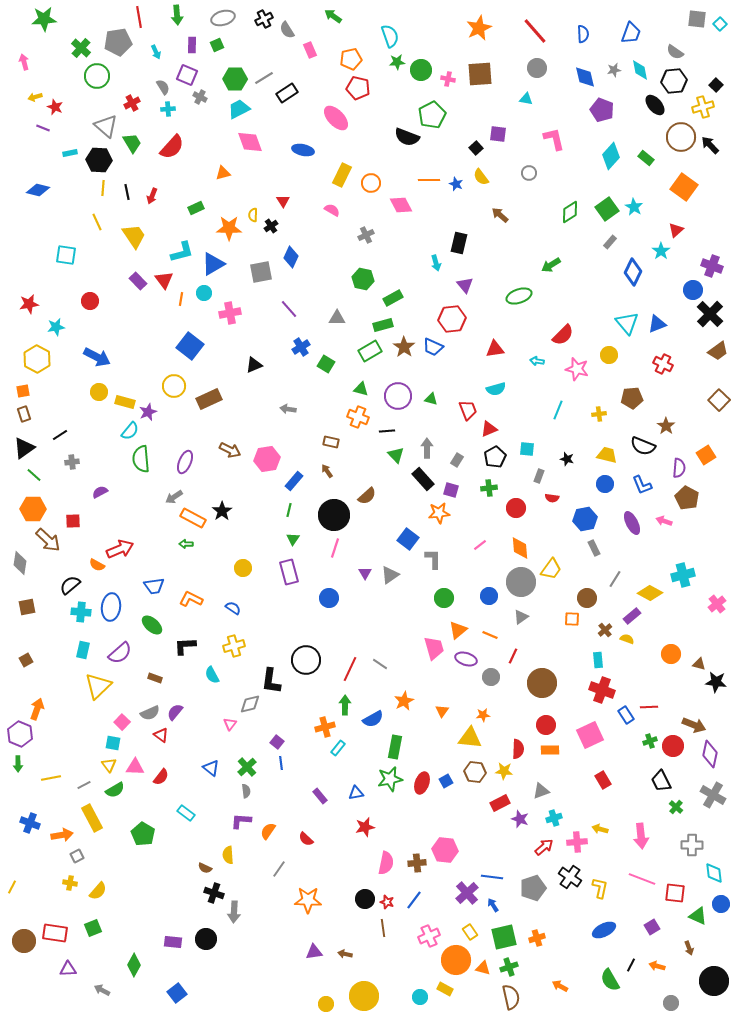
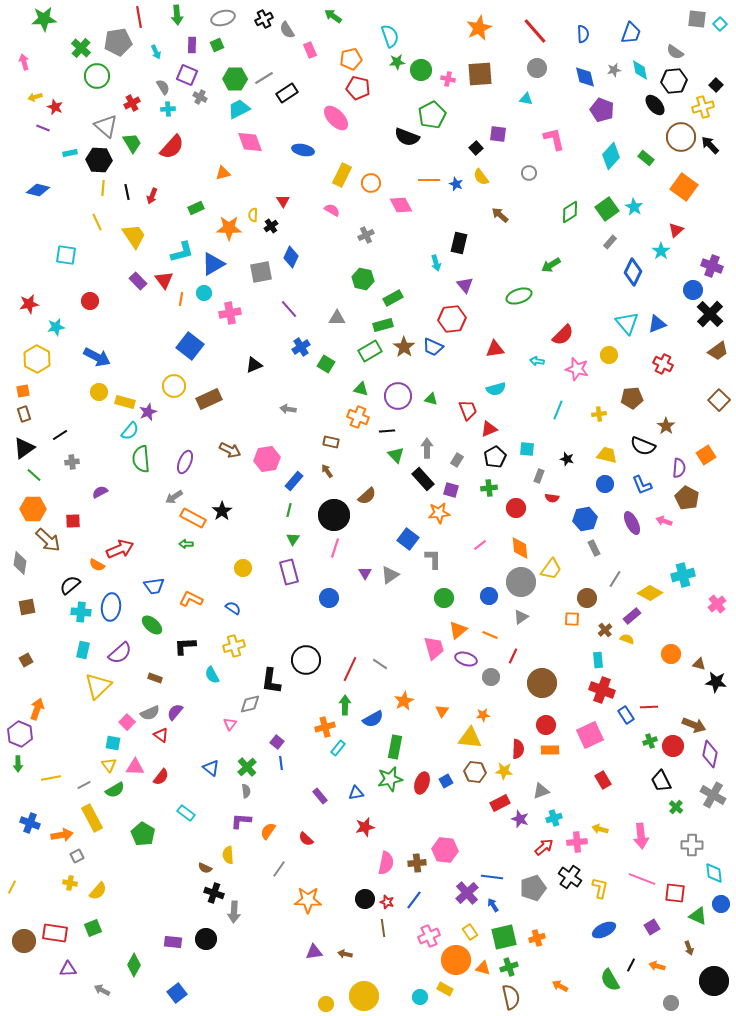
pink square at (122, 722): moved 5 px right
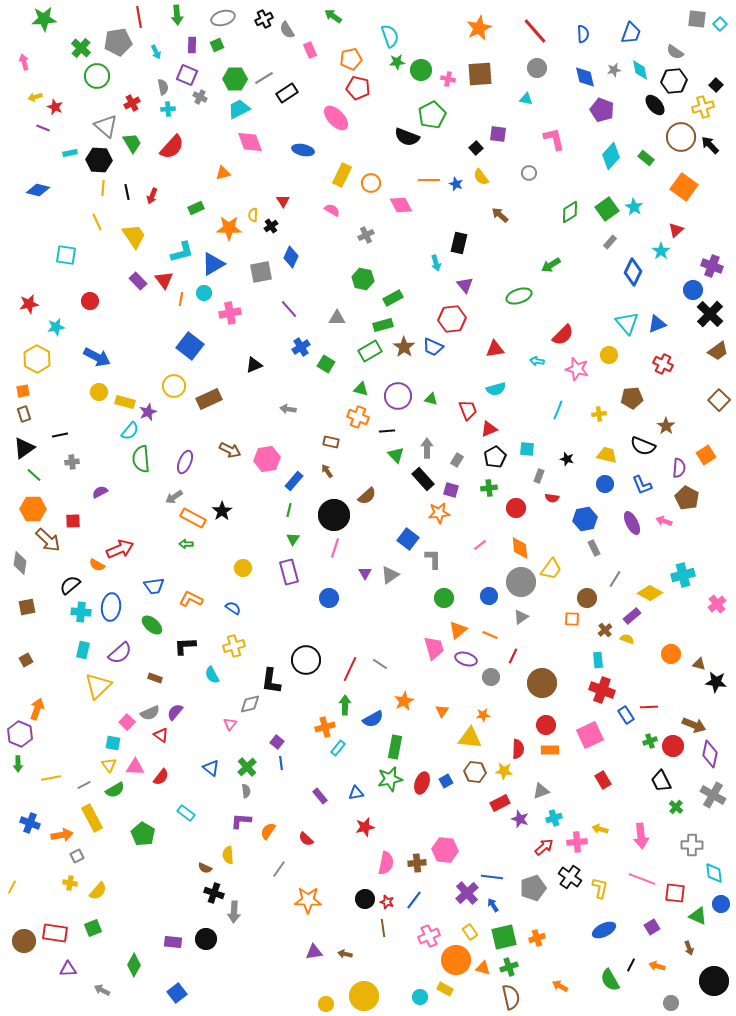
gray semicircle at (163, 87): rotated 21 degrees clockwise
black line at (60, 435): rotated 21 degrees clockwise
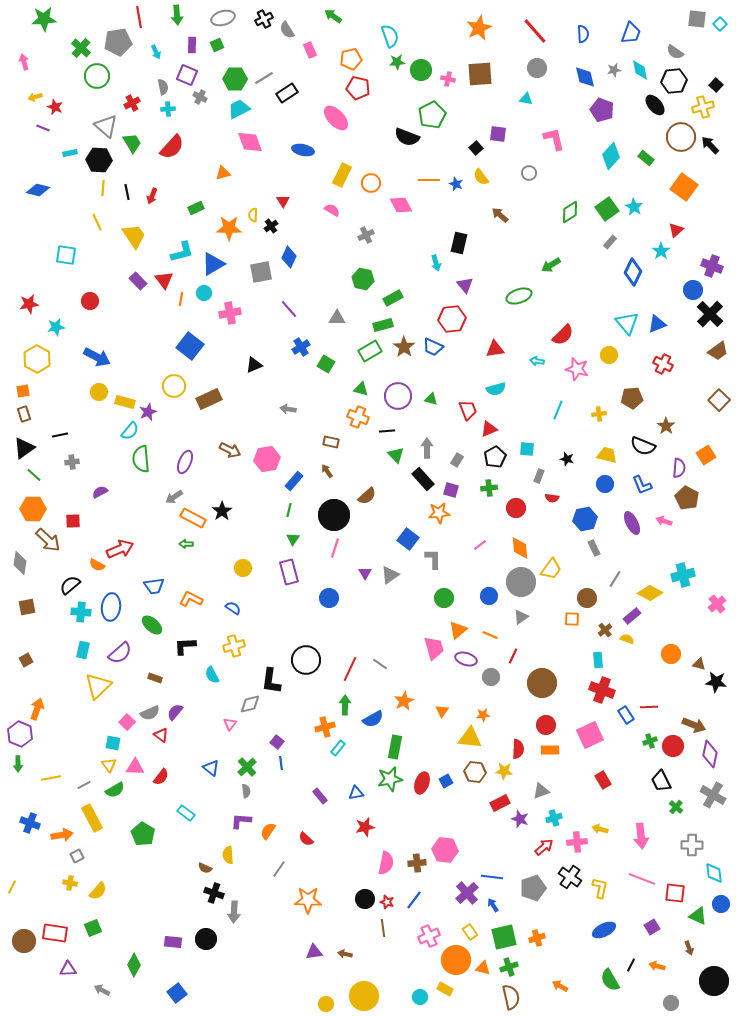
blue diamond at (291, 257): moved 2 px left
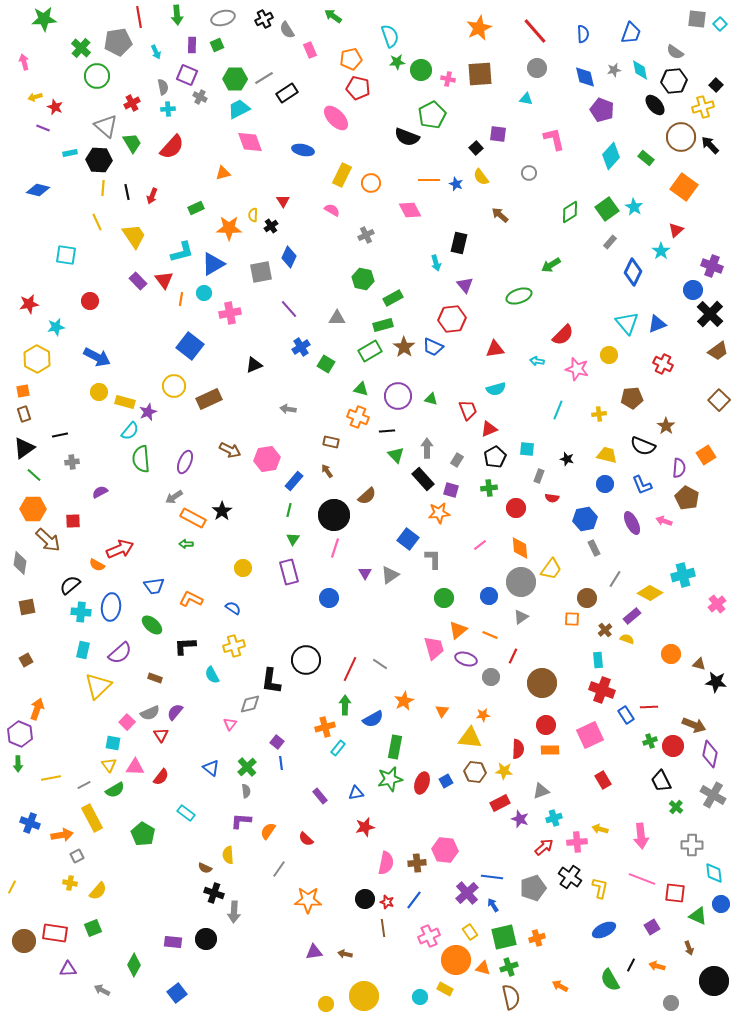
pink diamond at (401, 205): moved 9 px right, 5 px down
red triangle at (161, 735): rotated 21 degrees clockwise
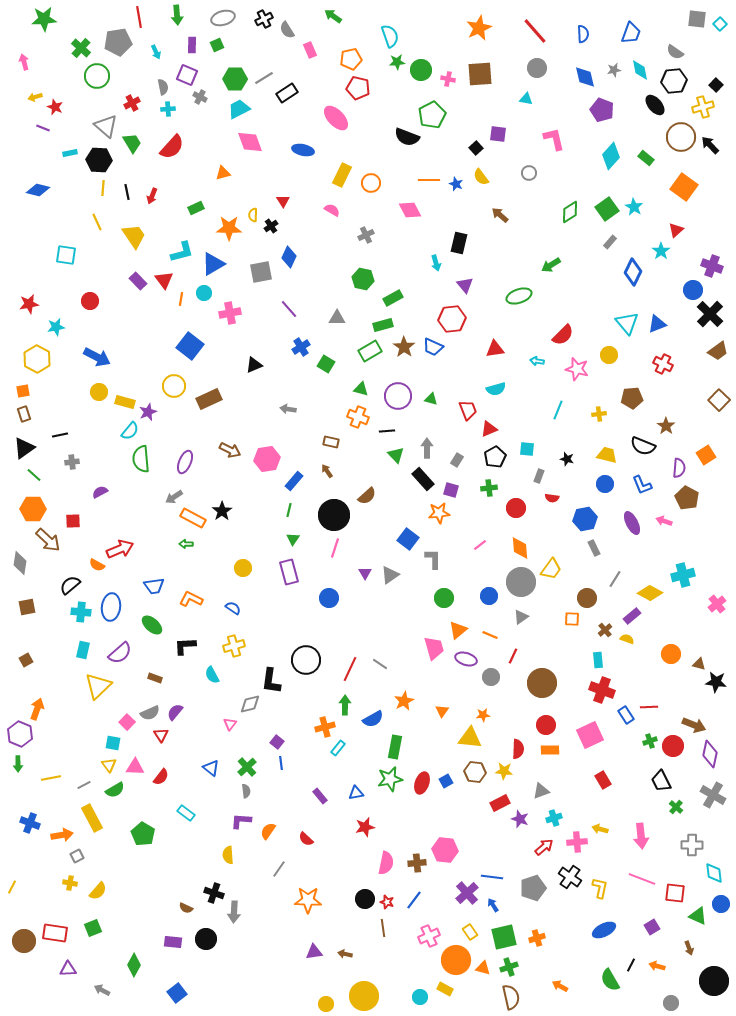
brown semicircle at (205, 868): moved 19 px left, 40 px down
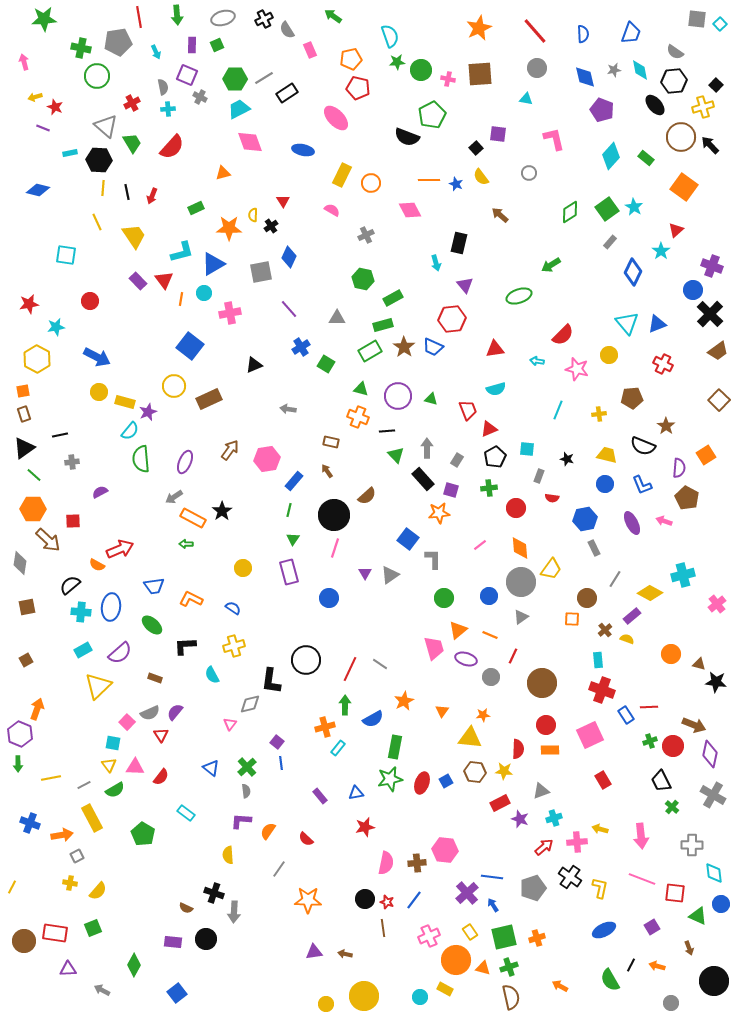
green cross at (81, 48): rotated 30 degrees counterclockwise
brown arrow at (230, 450): rotated 80 degrees counterclockwise
cyan rectangle at (83, 650): rotated 48 degrees clockwise
green cross at (676, 807): moved 4 px left
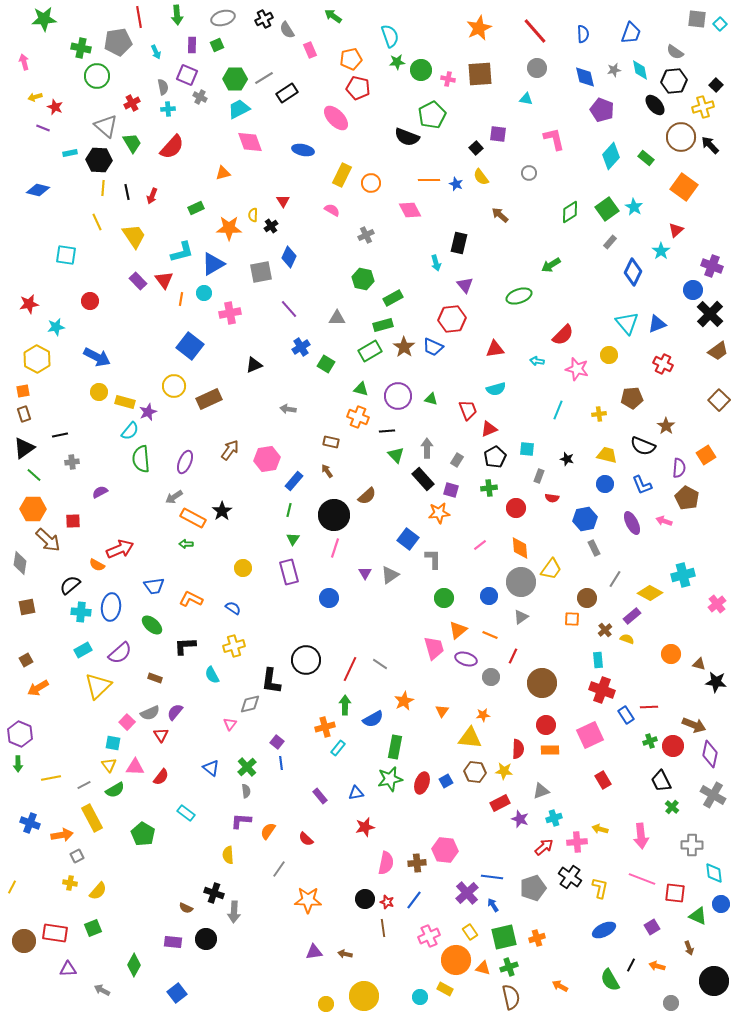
orange arrow at (37, 709): moved 1 px right, 21 px up; rotated 140 degrees counterclockwise
